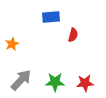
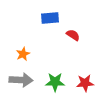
blue rectangle: moved 1 px left, 1 px down
red semicircle: rotated 72 degrees counterclockwise
orange star: moved 11 px right, 10 px down
gray arrow: rotated 50 degrees clockwise
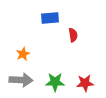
red semicircle: rotated 48 degrees clockwise
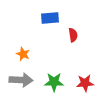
orange star: rotated 24 degrees counterclockwise
green star: moved 1 px left
